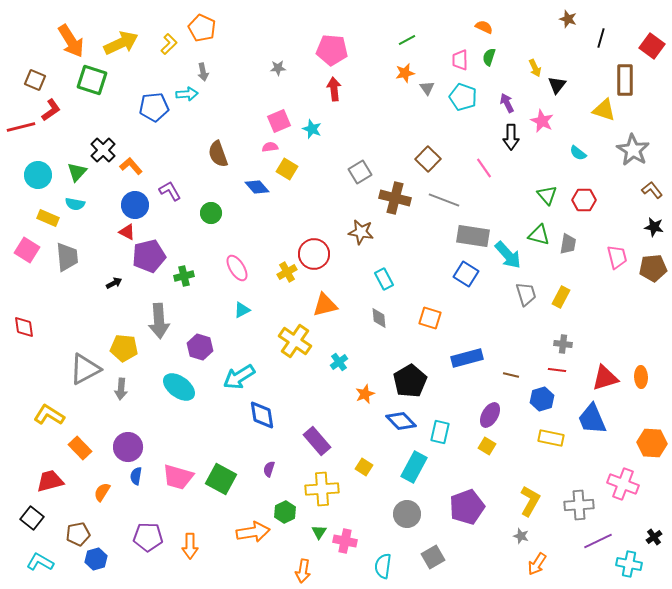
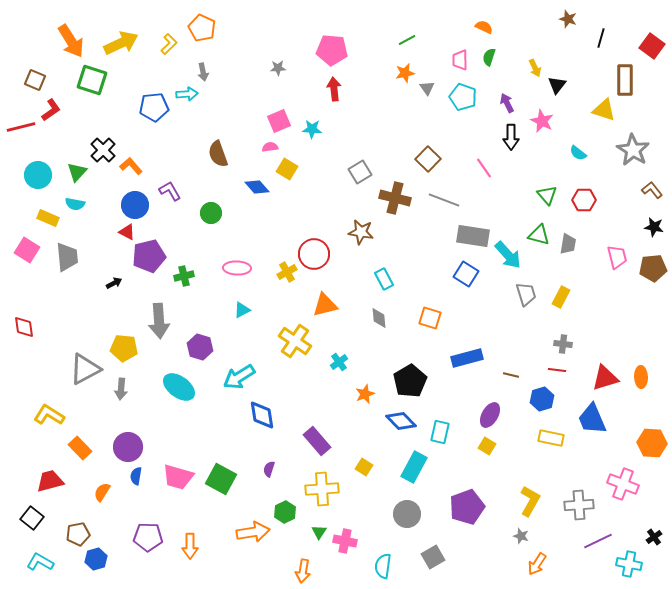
cyan star at (312, 129): rotated 18 degrees counterclockwise
pink ellipse at (237, 268): rotated 56 degrees counterclockwise
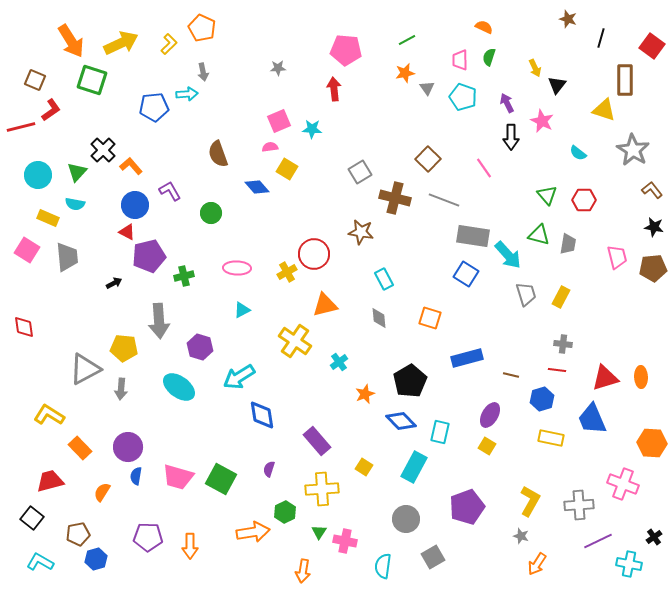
pink pentagon at (332, 50): moved 14 px right
gray circle at (407, 514): moved 1 px left, 5 px down
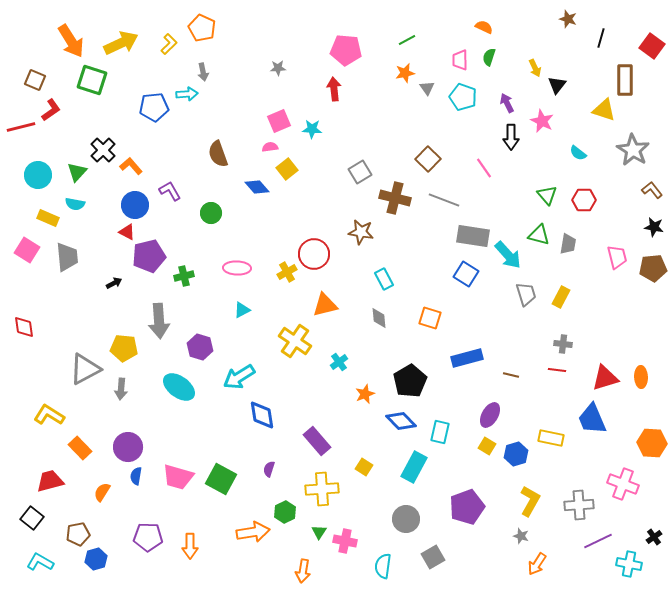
yellow square at (287, 169): rotated 20 degrees clockwise
blue hexagon at (542, 399): moved 26 px left, 55 px down
